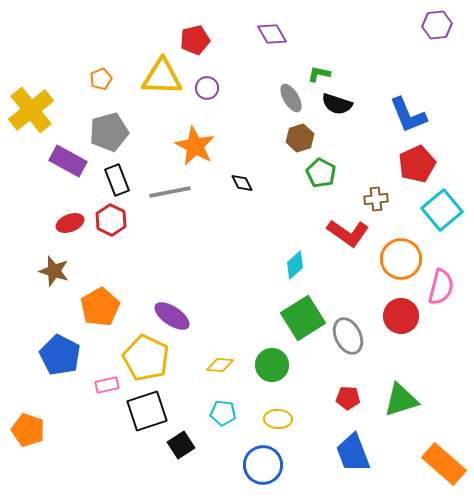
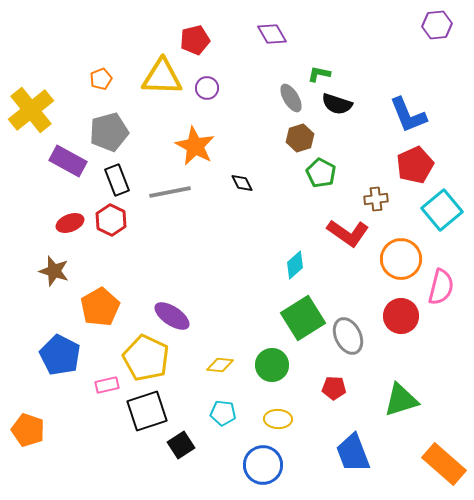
red pentagon at (417, 164): moved 2 px left, 1 px down
red pentagon at (348, 398): moved 14 px left, 10 px up
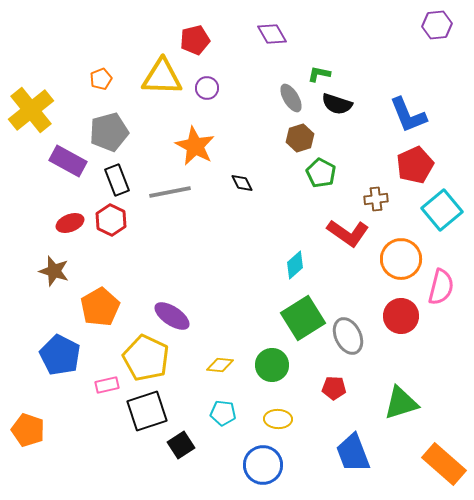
green triangle at (401, 400): moved 3 px down
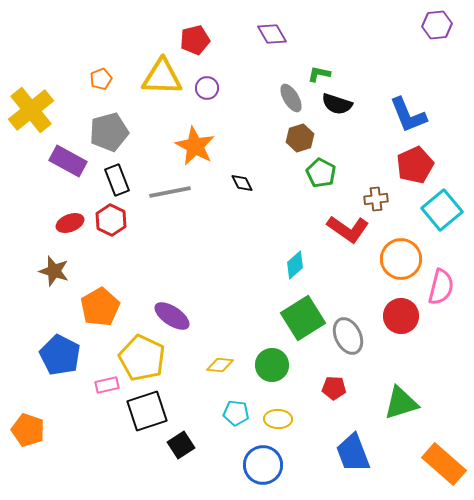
red L-shape at (348, 233): moved 4 px up
yellow pentagon at (146, 358): moved 4 px left
cyan pentagon at (223, 413): moved 13 px right
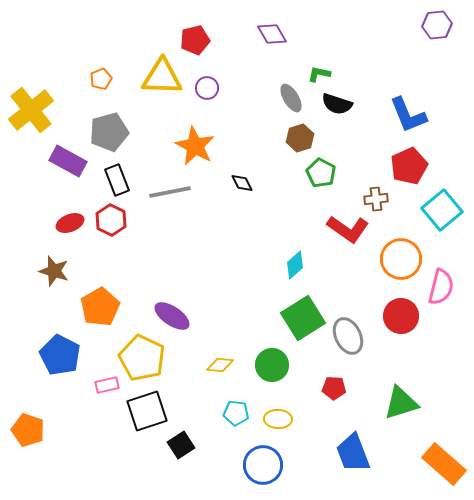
red pentagon at (415, 165): moved 6 px left, 1 px down
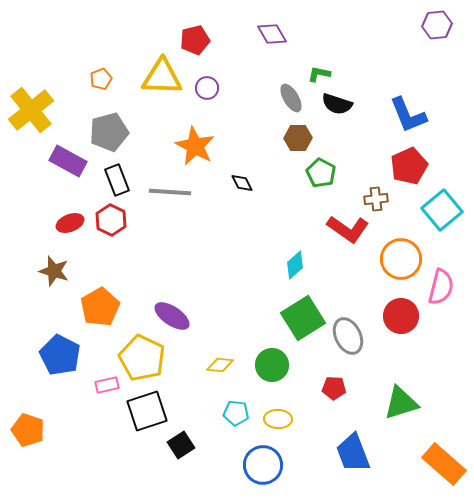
brown hexagon at (300, 138): moved 2 px left; rotated 16 degrees clockwise
gray line at (170, 192): rotated 15 degrees clockwise
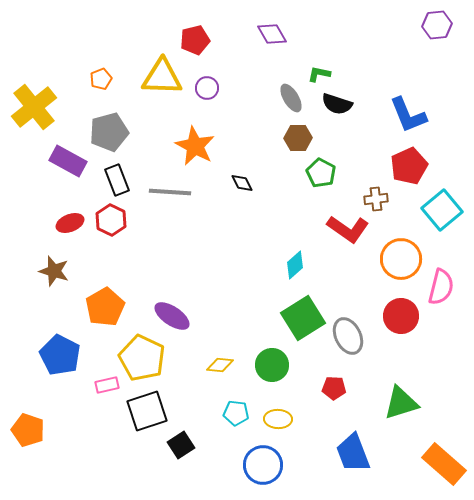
yellow cross at (31, 110): moved 3 px right, 3 px up
orange pentagon at (100, 307): moved 5 px right
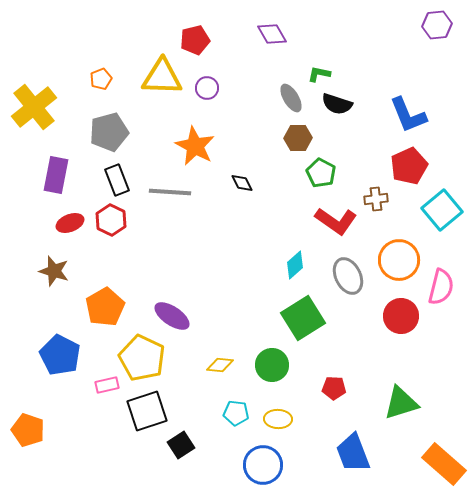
purple rectangle at (68, 161): moved 12 px left, 14 px down; rotated 72 degrees clockwise
red L-shape at (348, 229): moved 12 px left, 8 px up
orange circle at (401, 259): moved 2 px left, 1 px down
gray ellipse at (348, 336): moved 60 px up
